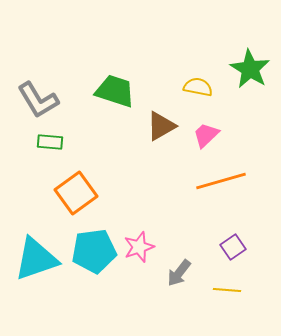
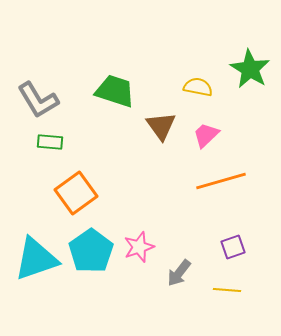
brown triangle: rotated 36 degrees counterclockwise
purple square: rotated 15 degrees clockwise
cyan pentagon: moved 3 px left; rotated 27 degrees counterclockwise
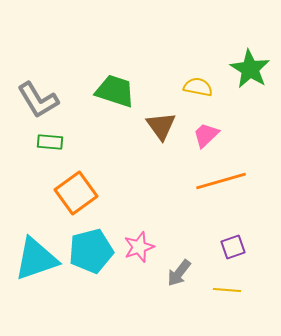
cyan pentagon: rotated 21 degrees clockwise
